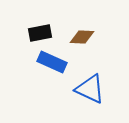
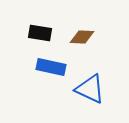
black rectangle: rotated 20 degrees clockwise
blue rectangle: moved 1 px left, 5 px down; rotated 12 degrees counterclockwise
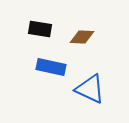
black rectangle: moved 4 px up
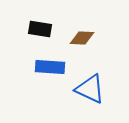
brown diamond: moved 1 px down
blue rectangle: moved 1 px left; rotated 8 degrees counterclockwise
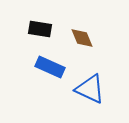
brown diamond: rotated 65 degrees clockwise
blue rectangle: rotated 20 degrees clockwise
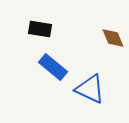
brown diamond: moved 31 px right
blue rectangle: moved 3 px right; rotated 16 degrees clockwise
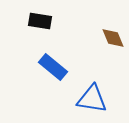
black rectangle: moved 8 px up
blue triangle: moved 2 px right, 10 px down; rotated 16 degrees counterclockwise
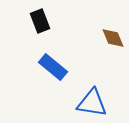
black rectangle: rotated 60 degrees clockwise
blue triangle: moved 4 px down
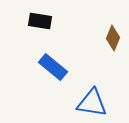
black rectangle: rotated 60 degrees counterclockwise
brown diamond: rotated 45 degrees clockwise
